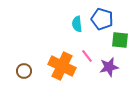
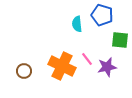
blue pentagon: moved 4 px up
pink line: moved 3 px down
purple star: moved 2 px left
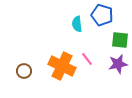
purple star: moved 11 px right, 3 px up
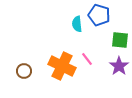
blue pentagon: moved 3 px left
purple star: moved 1 px right, 2 px down; rotated 24 degrees counterclockwise
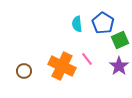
blue pentagon: moved 4 px right, 8 px down; rotated 15 degrees clockwise
green square: rotated 30 degrees counterclockwise
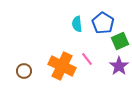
green square: moved 1 px down
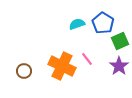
cyan semicircle: rotated 77 degrees clockwise
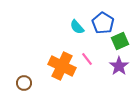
cyan semicircle: moved 3 px down; rotated 112 degrees counterclockwise
brown circle: moved 12 px down
